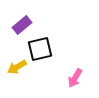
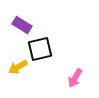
purple rectangle: rotated 72 degrees clockwise
yellow arrow: moved 1 px right
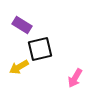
yellow arrow: moved 1 px right
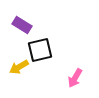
black square: moved 1 px down
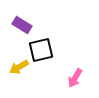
black square: moved 1 px right
